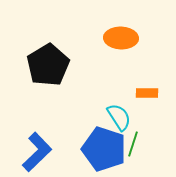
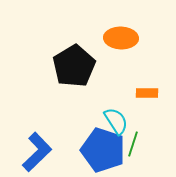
black pentagon: moved 26 px right, 1 px down
cyan semicircle: moved 3 px left, 4 px down
blue pentagon: moved 1 px left, 1 px down
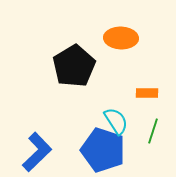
green line: moved 20 px right, 13 px up
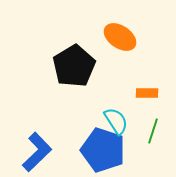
orange ellipse: moved 1 px left, 1 px up; rotated 32 degrees clockwise
